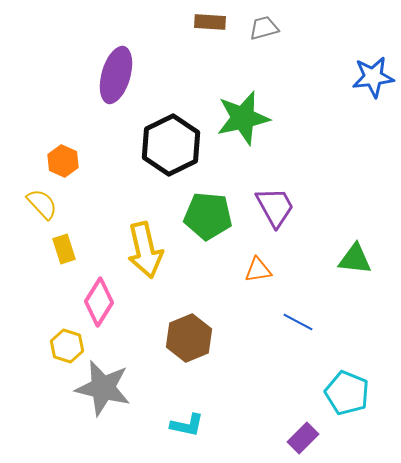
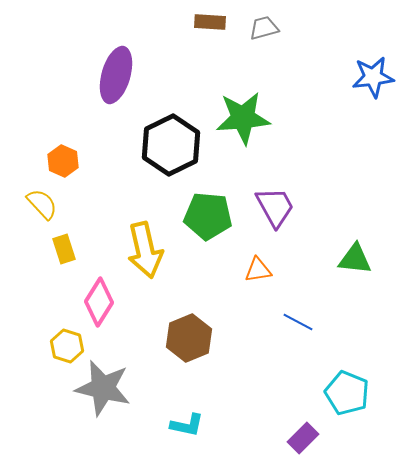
green star: rotated 8 degrees clockwise
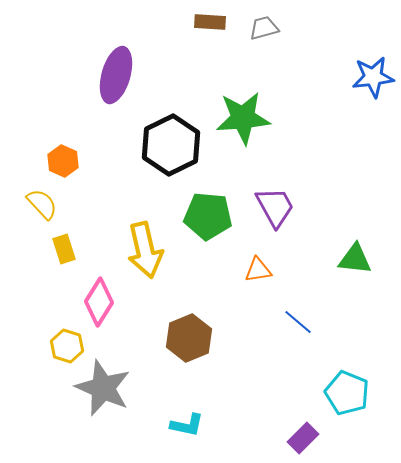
blue line: rotated 12 degrees clockwise
gray star: rotated 10 degrees clockwise
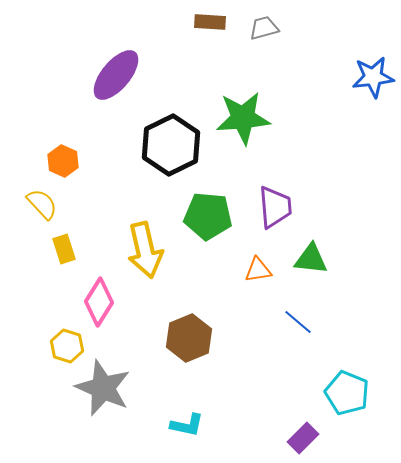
purple ellipse: rotated 24 degrees clockwise
purple trapezoid: rotated 24 degrees clockwise
green triangle: moved 44 px left
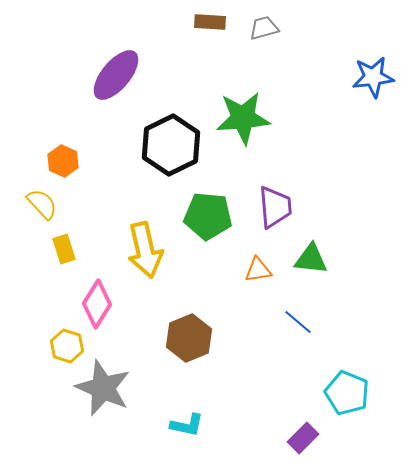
pink diamond: moved 2 px left, 2 px down
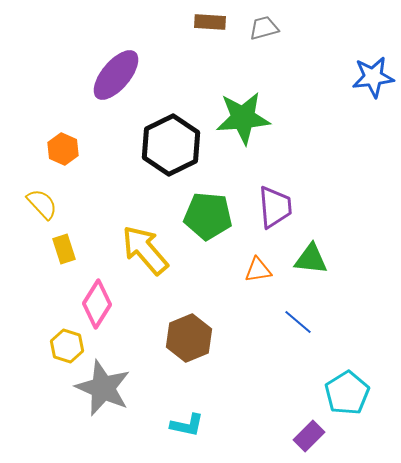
orange hexagon: moved 12 px up
yellow arrow: rotated 152 degrees clockwise
cyan pentagon: rotated 18 degrees clockwise
purple rectangle: moved 6 px right, 2 px up
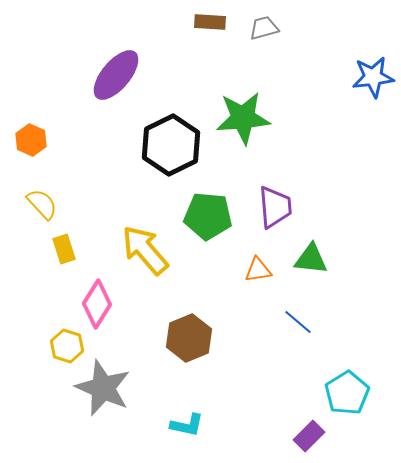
orange hexagon: moved 32 px left, 9 px up
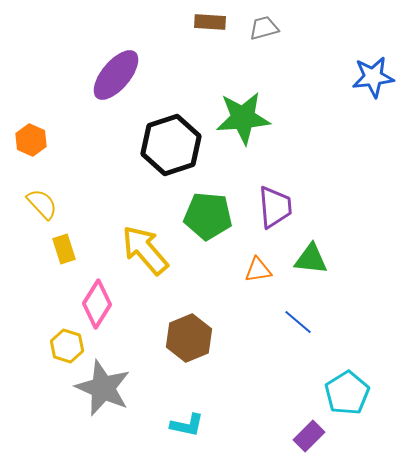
black hexagon: rotated 8 degrees clockwise
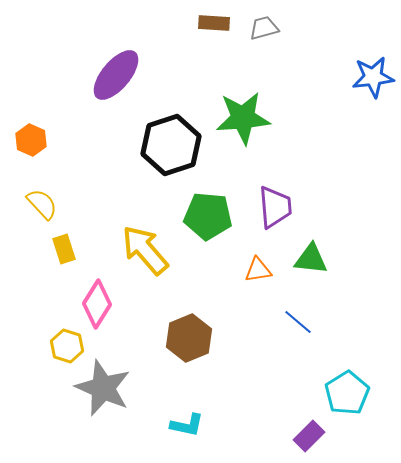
brown rectangle: moved 4 px right, 1 px down
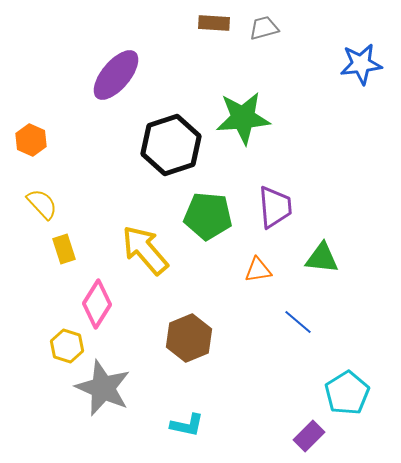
blue star: moved 12 px left, 13 px up
green triangle: moved 11 px right, 1 px up
